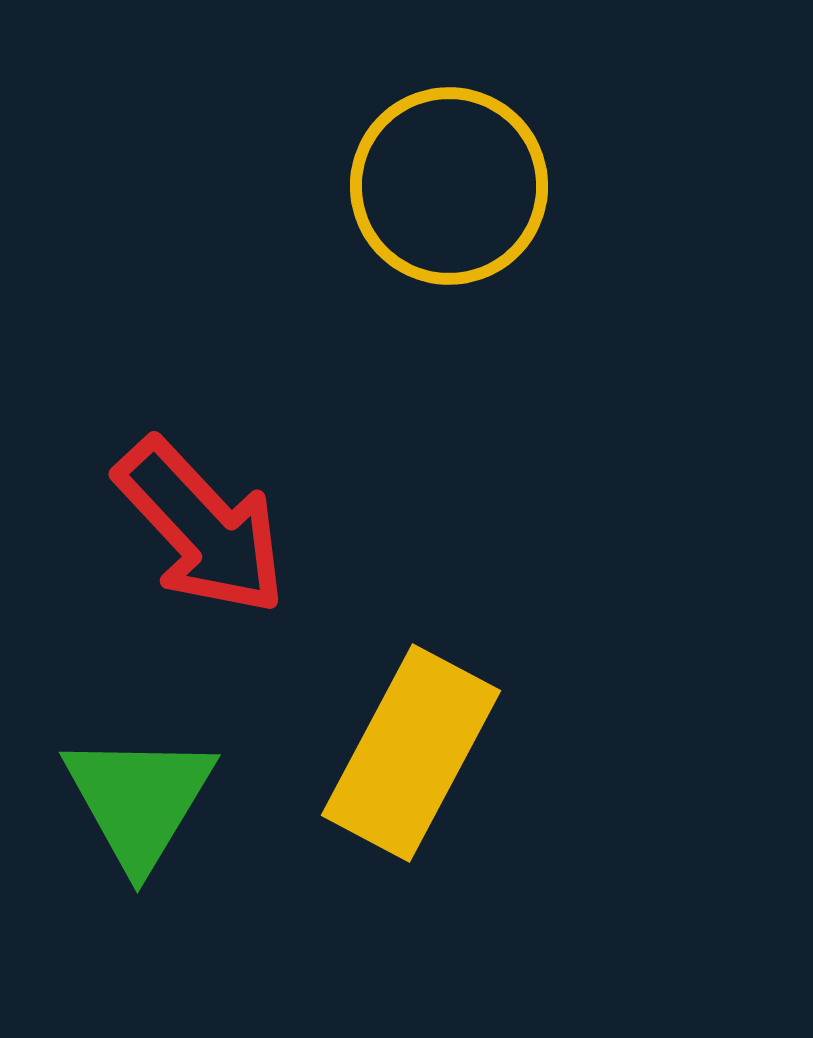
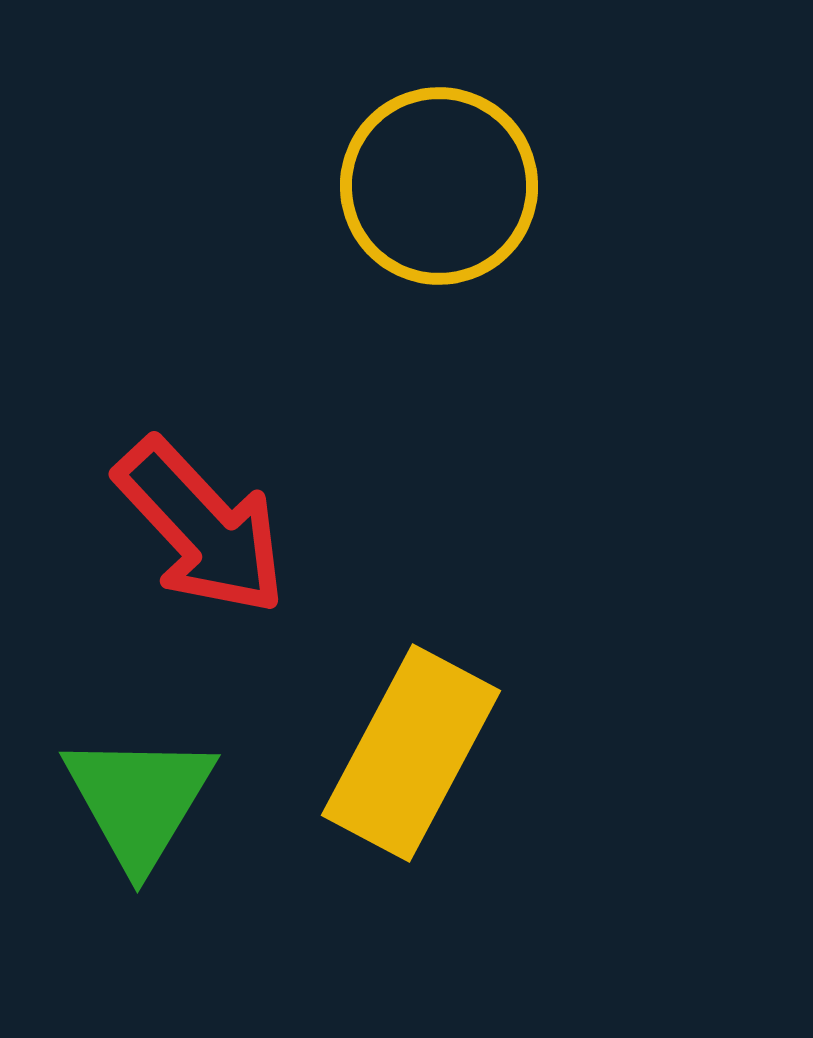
yellow circle: moved 10 px left
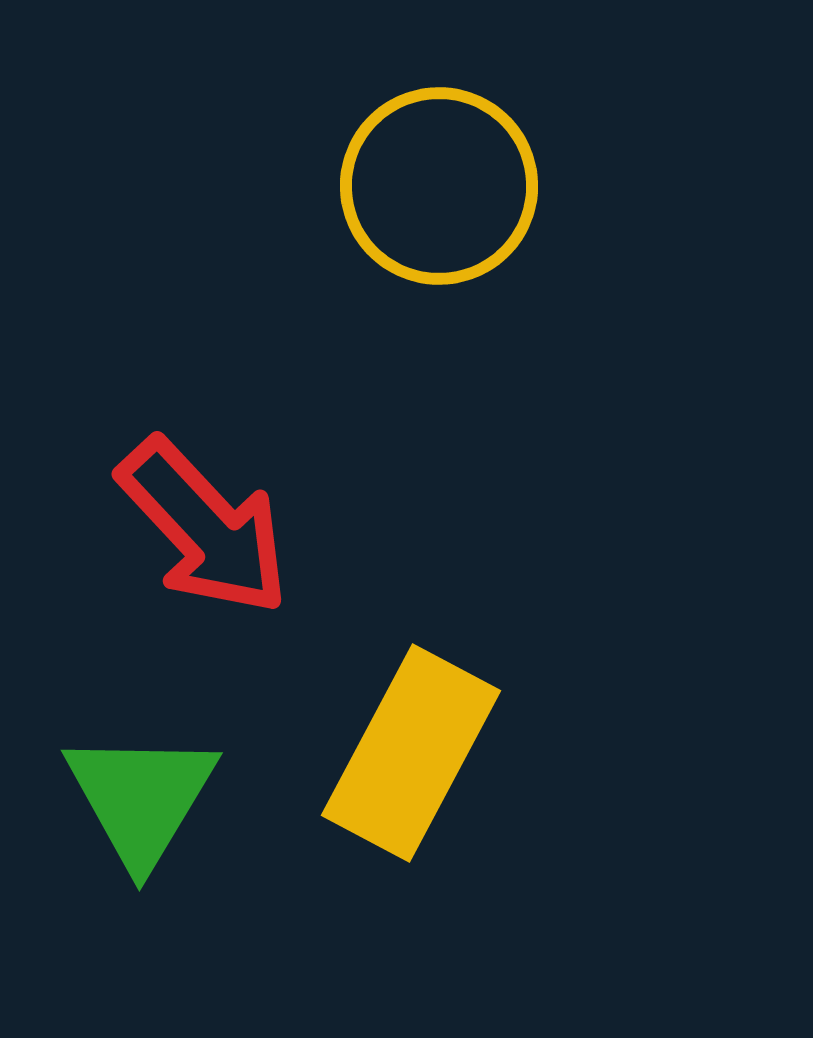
red arrow: moved 3 px right
green triangle: moved 2 px right, 2 px up
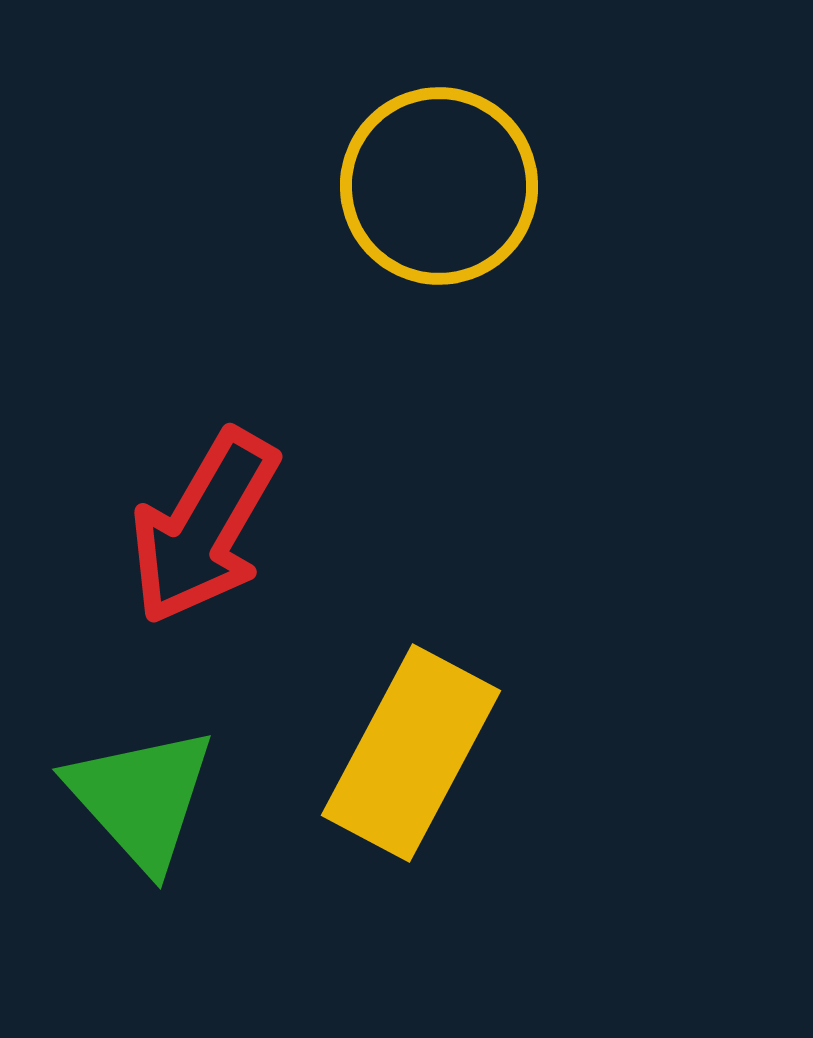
red arrow: rotated 73 degrees clockwise
green triangle: rotated 13 degrees counterclockwise
